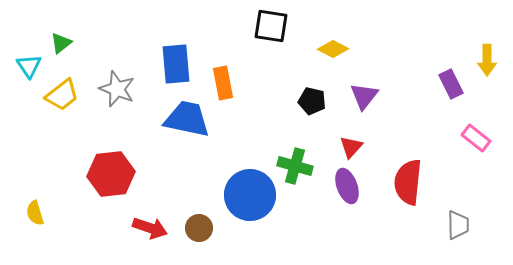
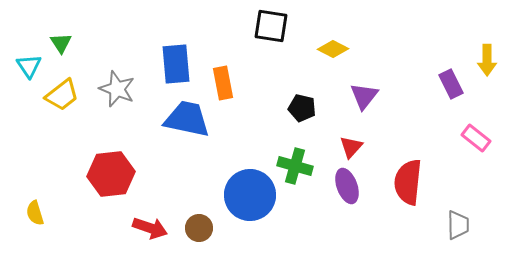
green triangle: rotated 25 degrees counterclockwise
black pentagon: moved 10 px left, 7 px down
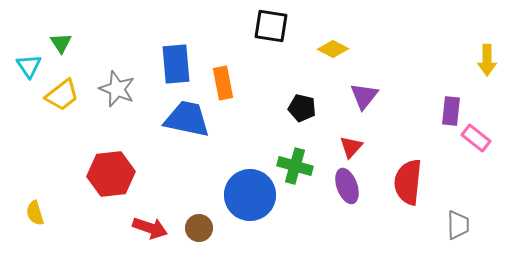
purple rectangle: moved 27 px down; rotated 32 degrees clockwise
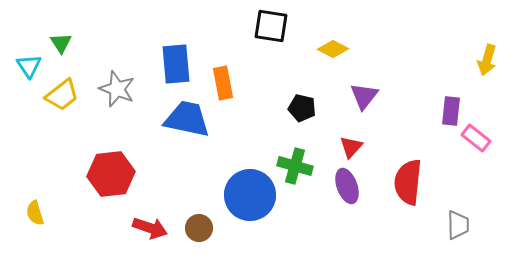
yellow arrow: rotated 16 degrees clockwise
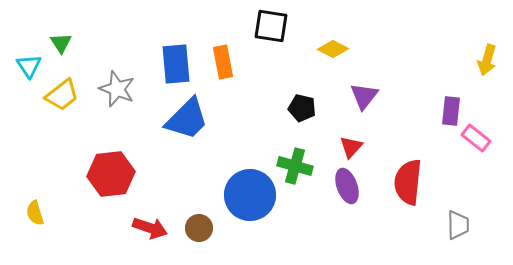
orange rectangle: moved 21 px up
blue trapezoid: rotated 123 degrees clockwise
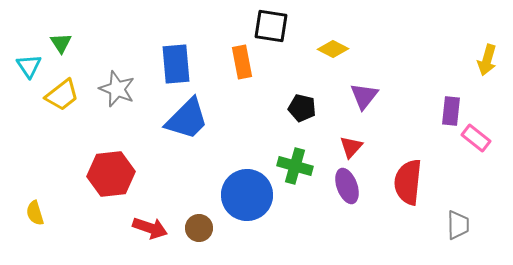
orange rectangle: moved 19 px right
blue circle: moved 3 px left
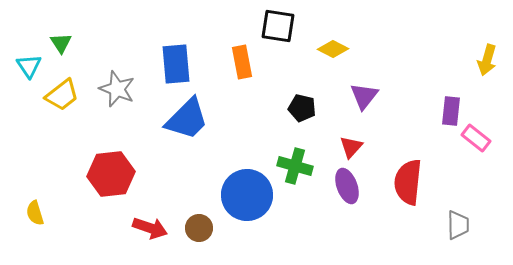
black square: moved 7 px right
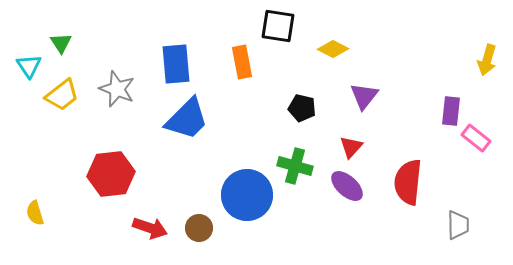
purple ellipse: rotated 28 degrees counterclockwise
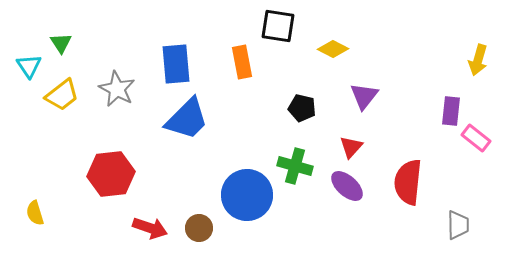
yellow arrow: moved 9 px left
gray star: rotated 6 degrees clockwise
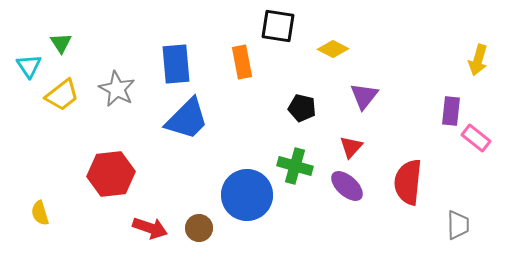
yellow semicircle: moved 5 px right
